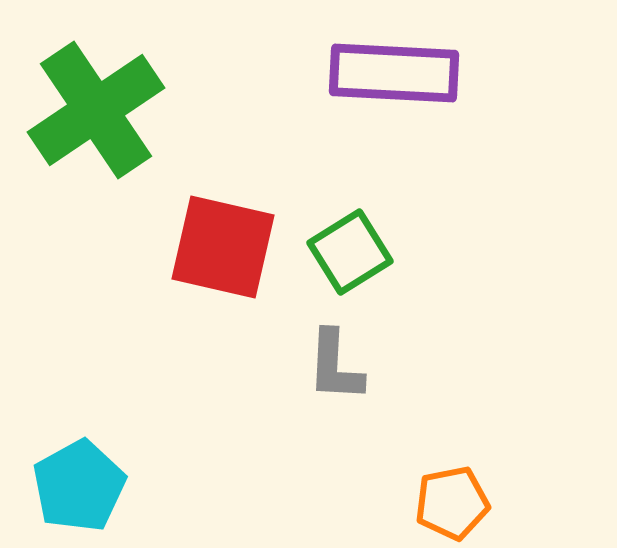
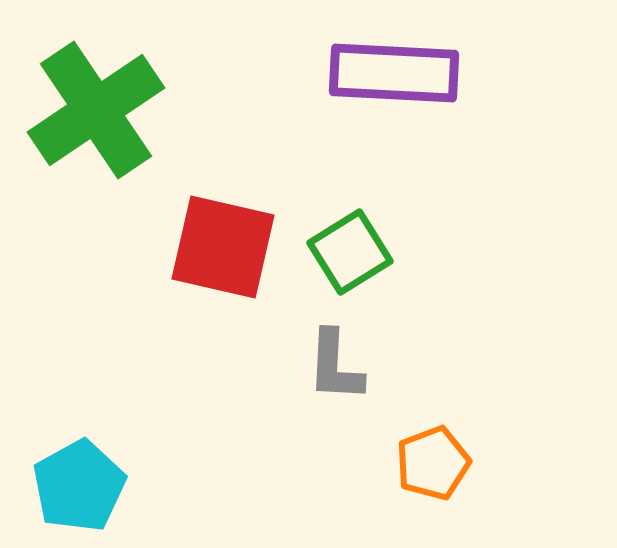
orange pentagon: moved 19 px left, 40 px up; rotated 10 degrees counterclockwise
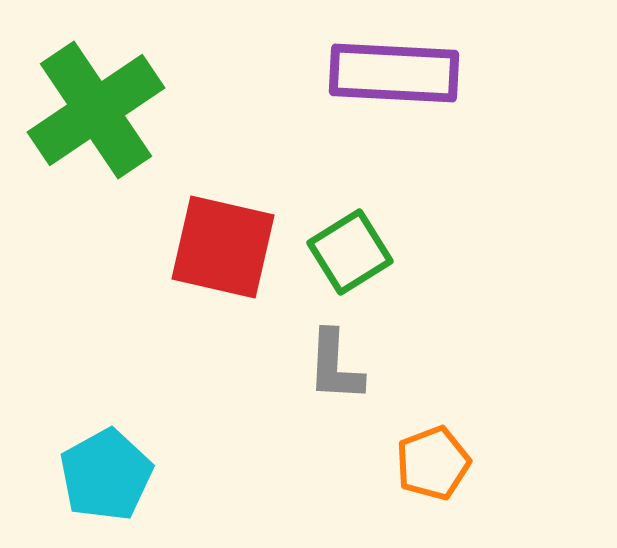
cyan pentagon: moved 27 px right, 11 px up
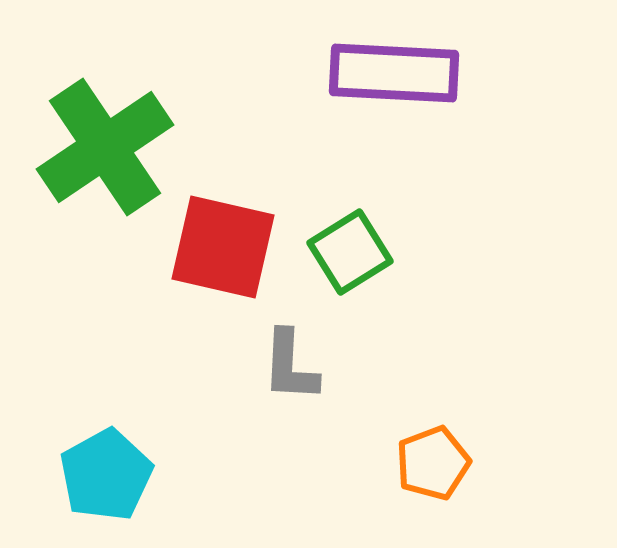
green cross: moved 9 px right, 37 px down
gray L-shape: moved 45 px left
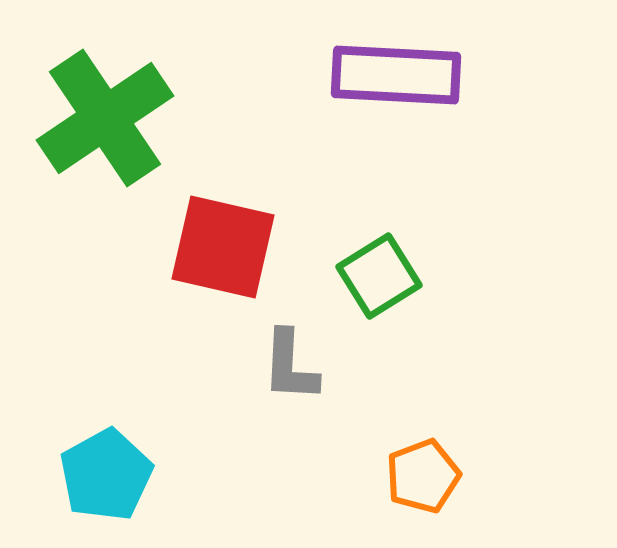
purple rectangle: moved 2 px right, 2 px down
green cross: moved 29 px up
green square: moved 29 px right, 24 px down
orange pentagon: moved 10 px left, 13 px down
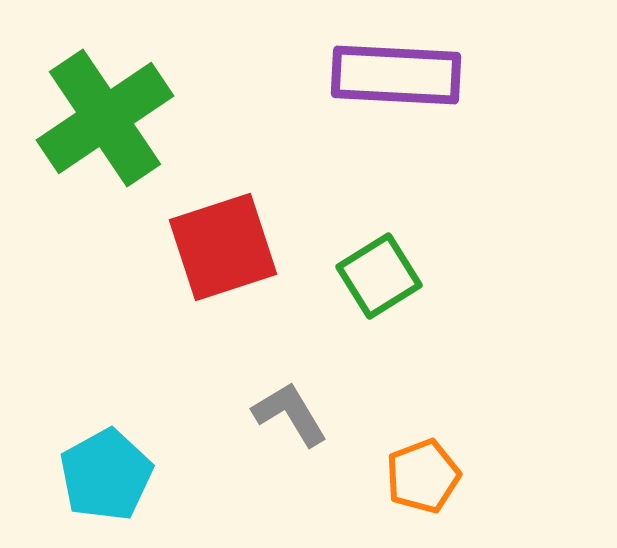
red square: rotated 31 degrees counterclockwise
gray L-shape: moved 48 px down; rotated 146 degrees clockwise
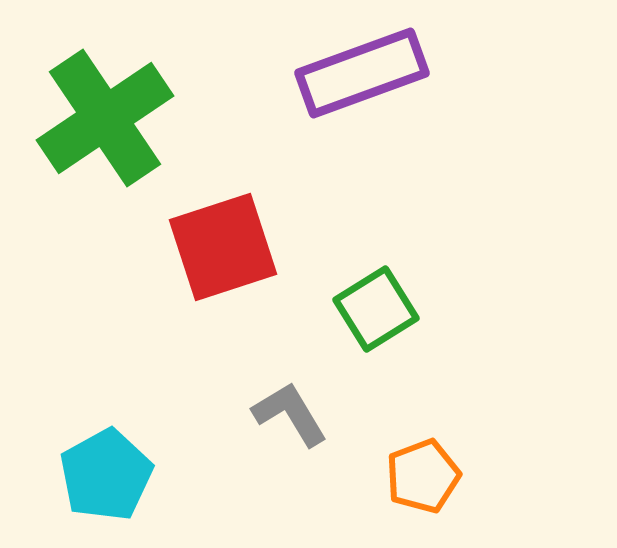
purple rectangle: moved 34 px left, 2 px up; rotated 23 degrees counterclockwise
green square: moved 3 px left, 33 px down
